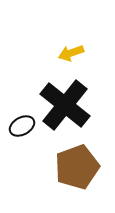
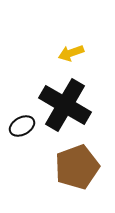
black cross: rotated 9 degrees counterclockwise
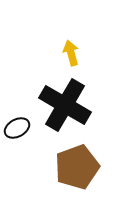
yellow arrow: rotated 95 degrees clockwise
black ellipse: moved 5 px left, 2 px down
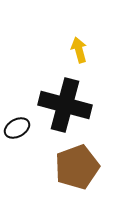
yellow arrow: moved 8 px right, 3 px up
black cross: rotated 15 degrees counterclockwise
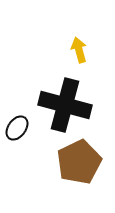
black ellipse: rotated 25 degrees counterclockwise
brown pentagon: moved 2 px right, 5 px up; rotated 6 degrees counterclockwise
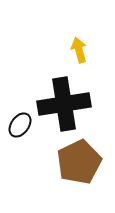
black cross: moved 1 px left, 1 px up; rotated 24 degrees counterclockwise
black ellipse: moved 3 px right, 3 px up
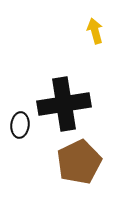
yellow arrow: moved 16 px right, 19 px up
black ellipse: rotated 30 degrees counterclockwise
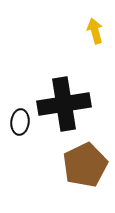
black ellipse: moved 3 px up
brown pentagon: moved 6 px right, 3 px down
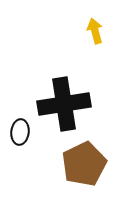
black ellipse: moved 10 px down
brown pentagon: moved 1 px left, 1 px up
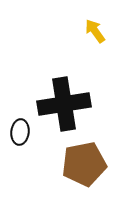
yellow arrow: rotated 20 degrees counterclockwise
brown pentagon: rotated 15 degrees clockwise
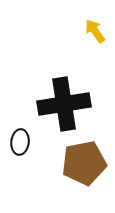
black ellipse: moved 10 px down
brown pentagon: moved 1 px up
